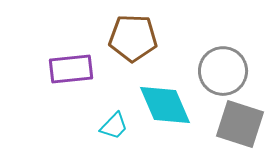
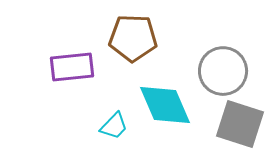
purple rectangle: moved 1 px right, 2 px up
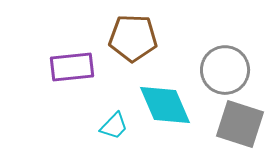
gray circle: moved 2 px right, 1 px up
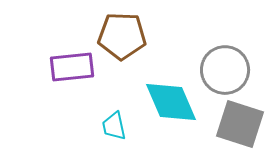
brown pentagon: moved 11 px left, 2 px up
cyan diamond: moved 6 px right, 3 px up
cyan trapezoid: rotated 124 degrees clockwise
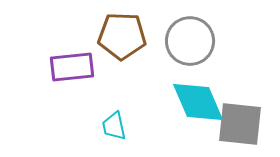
gray circle: moved 35 px left, 29 px up
cyan diamond: moved 27 px right
gray square: rotated 12 degrees counterclockwise
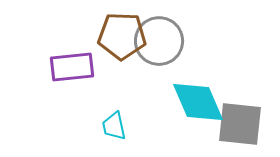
gray circle: moved 31 px left
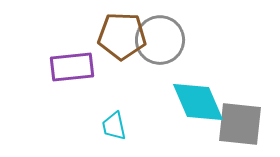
gray circle: moved 1 px right, 1 px up
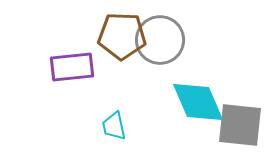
gray square: moved 1 px down
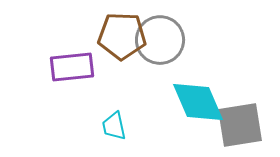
gray square: rotated 15 degrees counterclockwise
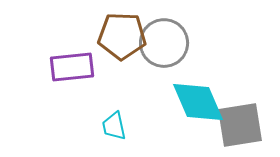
gray circle: moved 4 px right, 3 px down
